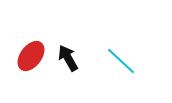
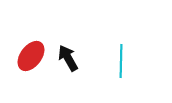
cyan line: rotated 48 degrees clockwise
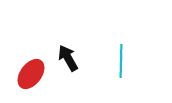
red ellipse: moved 18 px down
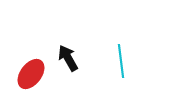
cyan line: rotated 8 degrees counterclockwise
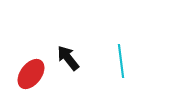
black arrow: rotated 8 degrees counterclockwise
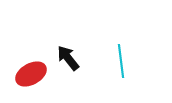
red ellipse: rotated 24 degrees clockwise
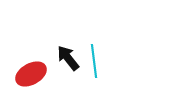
cyan line: moved 27 px left
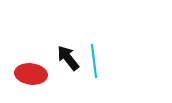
red ellipse: rotated 36 degrees clockwise
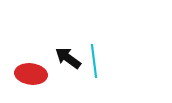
black arrow: rotated 16 degrees counterclockwise
